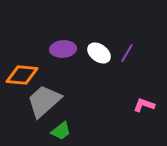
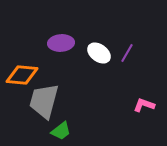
purple ellipse: moved 2 px left, 6 px up
gray trapezoid: rotated 33 degrees counterclockwise
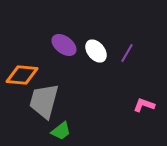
purple ellipse: moved 3 px right, 2 px down; rotated 40 degrees clockwise
white ellipse: moved 3 px left, 2 px up; rotated 15 degrees clockwise
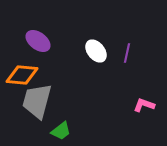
purple ellipse: moved 26 px left, 4 px up
purple line: rotated 18 degrees counterclockwise
gray trapezoid: moved 7 px left
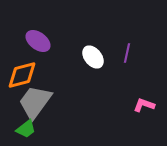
white ellipse: moved 3 px left, 6 px down
orange diamond: rotated 20 degrees counterclockwise
gray trapezoid: moved 2 px left, 1 px down; rotated 21 degrees clockwise
green trapezoid: moved 35 px left, 2 px up
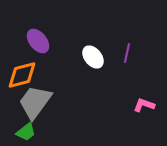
purple ellipse: rotated 15 degrees clockwise
green trapezoid: moved 3 px down
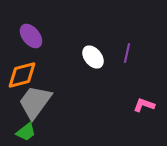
purple ellipse: moved 7 px left, 5 px up
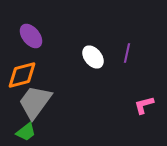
pink L-shape: rotated 35 degrees counterclockwise
